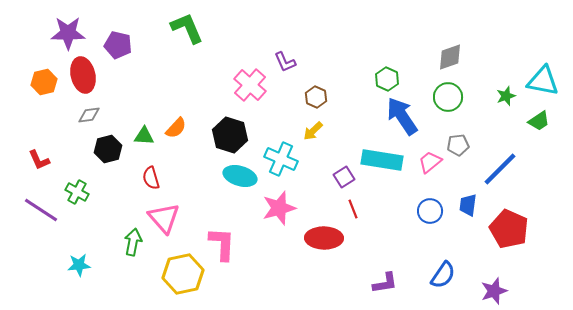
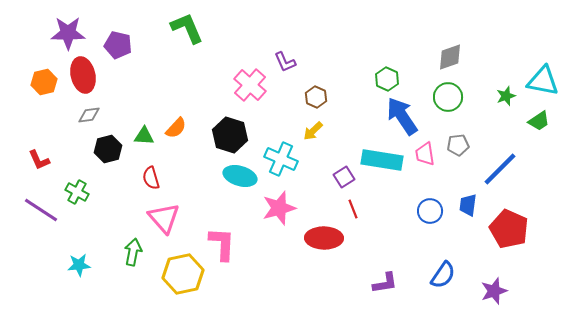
pink trapezoid at (430, 162): moved 5 px left, 8 px up; rotated 60 degrees counterclockwise
green arrow at (133, 242): moved 10 px down
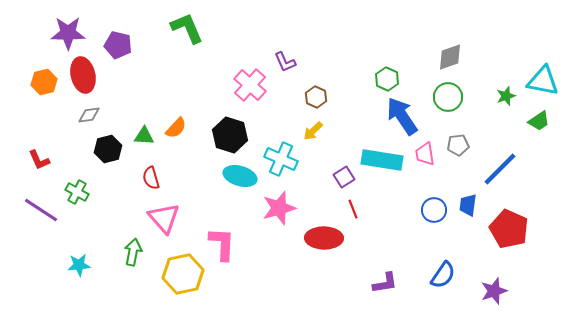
blue circle at (430, 211): moved 4 px right, 1 px up
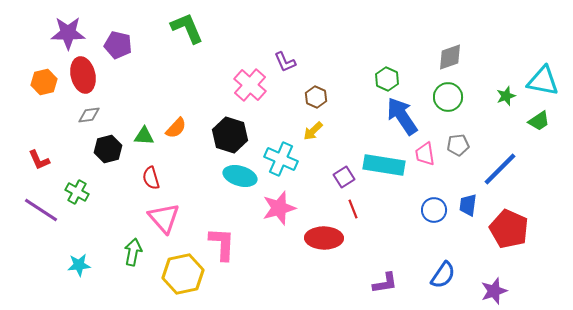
cyan rectangle at (382, 160): moved 2 px right, 5 px down
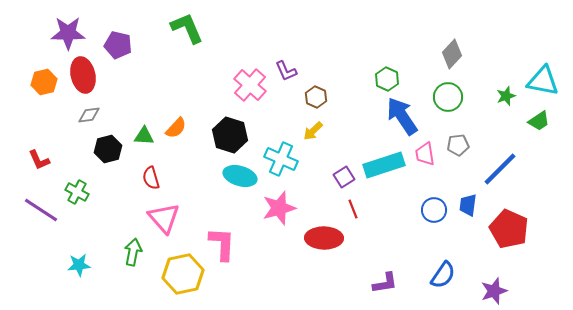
gray diamond at (450, 57): moved 2 px right, 3 px up; rotated 28 degrees counterclockwise
purple L-shape at (285, 62): moved 1 px right, 9 px down
cyan rectangle at (384, 165): rotated 27 degrees counterclockwise
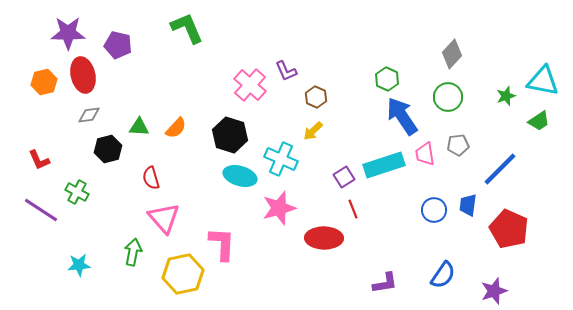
green triangle at (144, 136): moved 5 px left, 9 px up
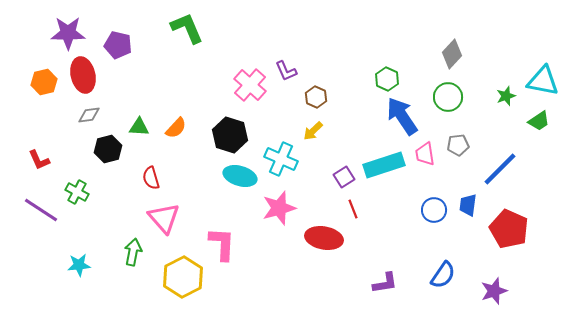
red ellipse at (324, 238): rotated 9 degrees clockwise
yellow hexagon at (183, 274): moved 3 px down; rotated 15 degrees counterclockwise
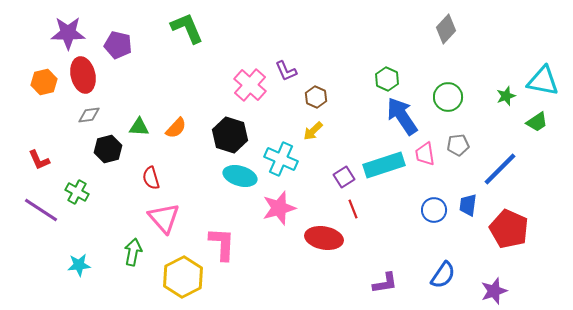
gray diamond at (452, 54): moved 6 px left, 25 px up
green trapezoid at (539, 121): moved 2 px left, 1 px down
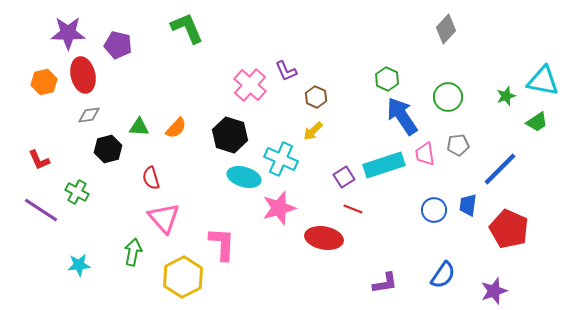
cyan ellipse at (240, 176): moved 4 px right, 1 px down
red line at (353, 209): rotated 48 degrees counterclockwise
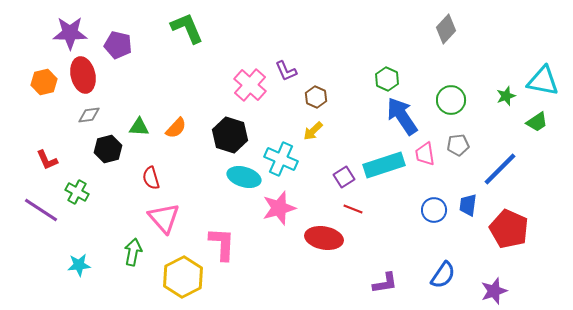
purple star at (68, 33): moved 2 px right
green circle at (448, 97): moved 3 px right, 3 px down
red L-shape at (39, 160): moved 8 px right
